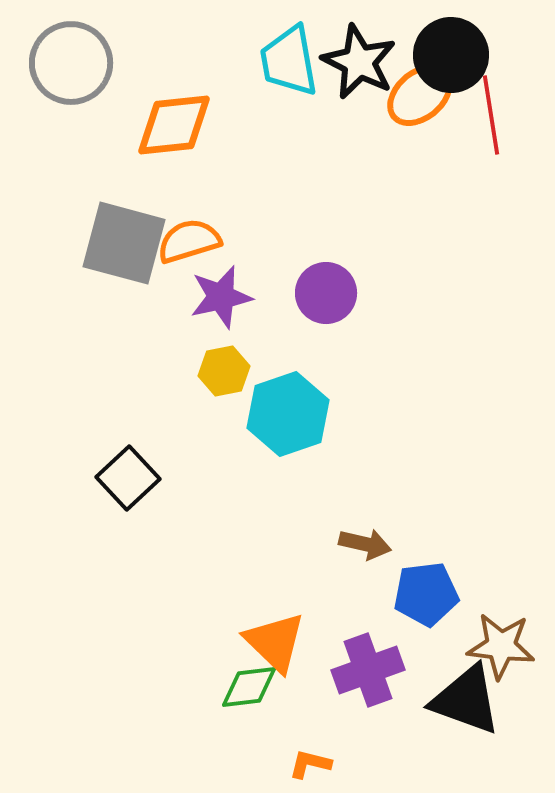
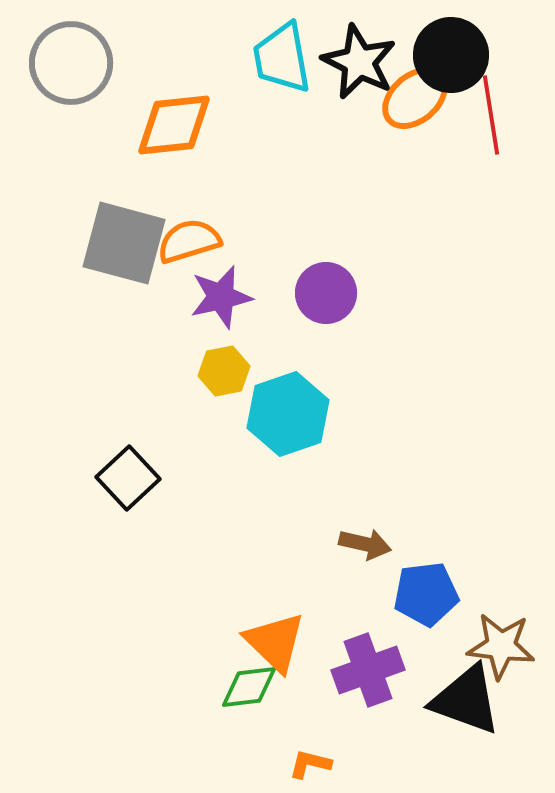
cyan trapezoid: moved 7 px left, 3 px up
orange ellipse: moved 5 px left, 3 px down
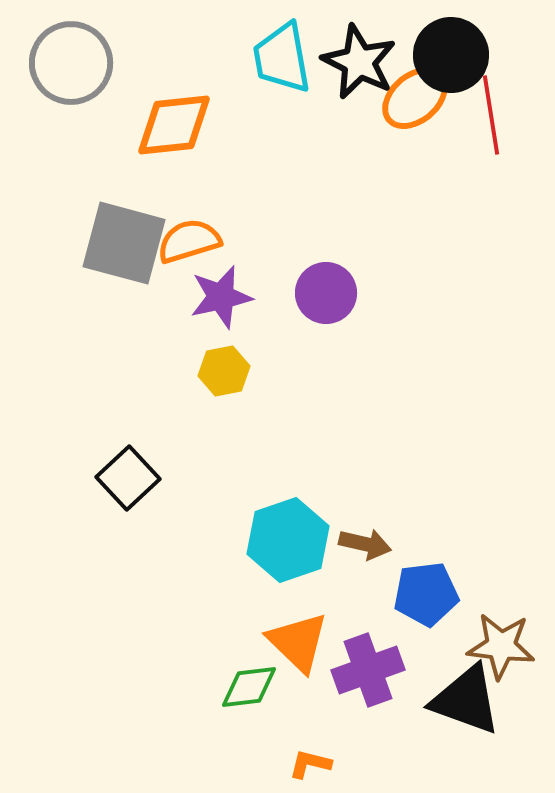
cyan hexagon: moved 126 px down
orange triangle: moved 23 px right
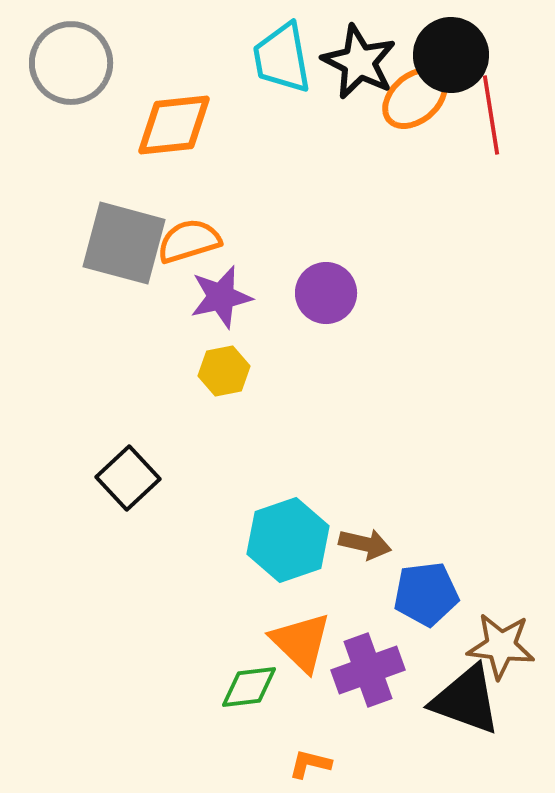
orange triangle: moved 3 px right
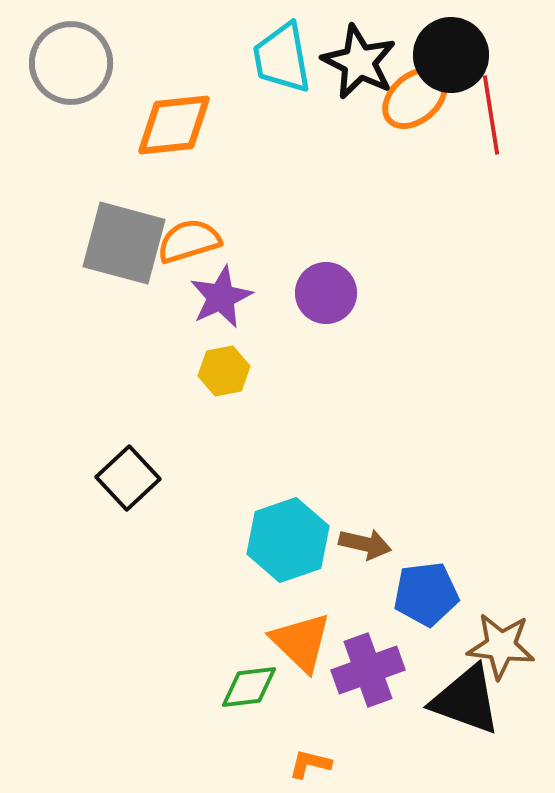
purple star: rotated 12 degrees counterclockwise
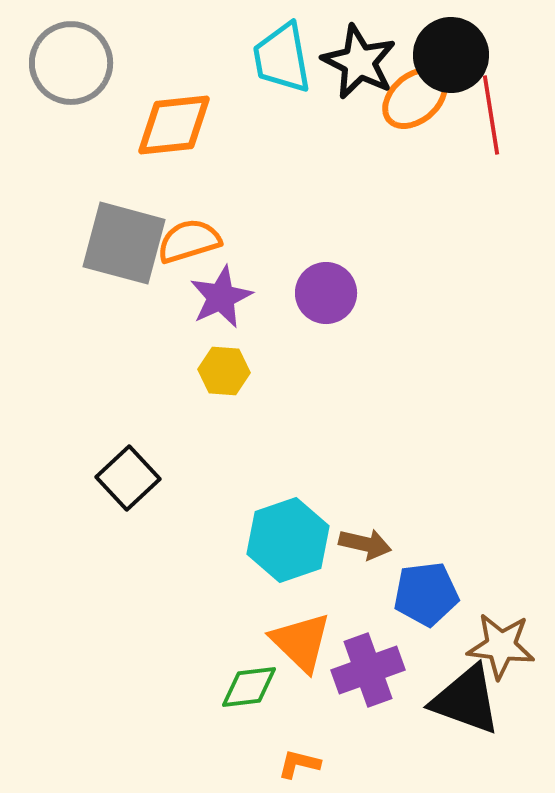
yellow hexagon: rotated 15 degrees clockwise
orange L-shape: moved 11 px left
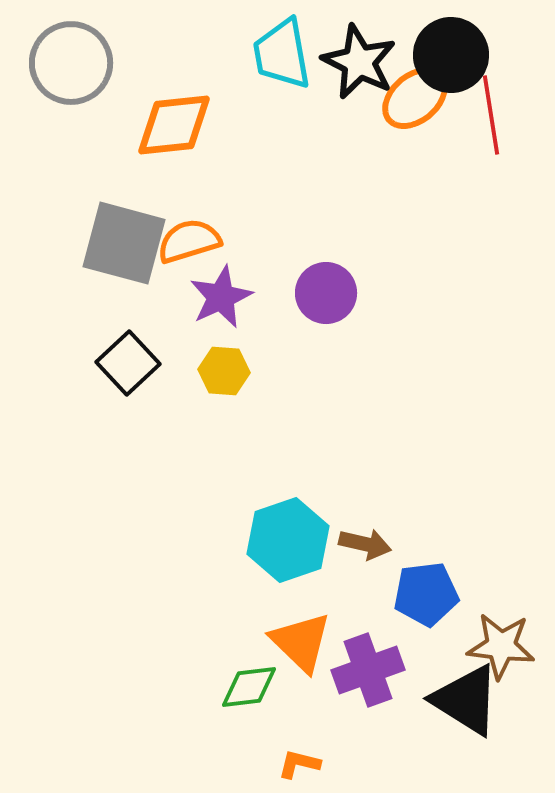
cyan trapezoid: moved 4 px up
black square: moved 115 px up
black triangle: rotated 12 degrees clockwise
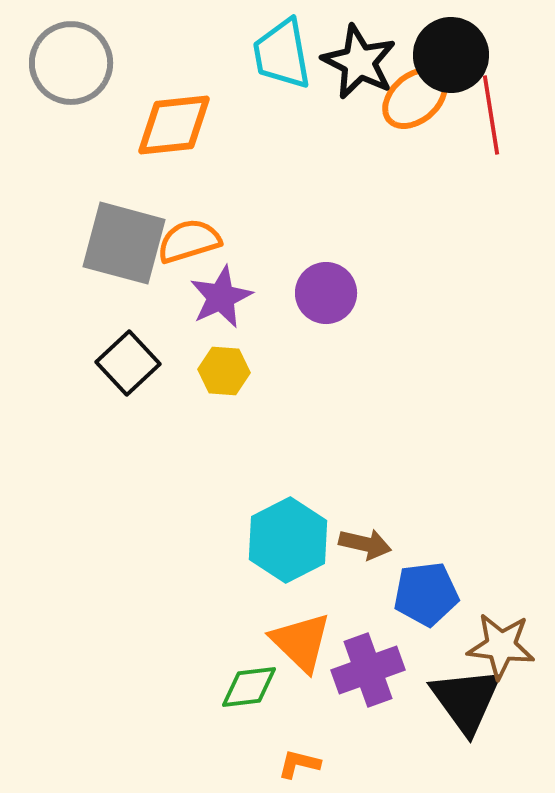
cyan hexagon: rotated 8 degrees counterclockwise
black triangle: rotated 22 degrees clockwise
